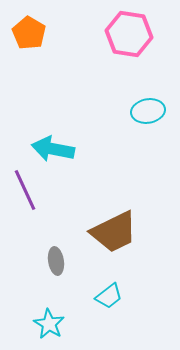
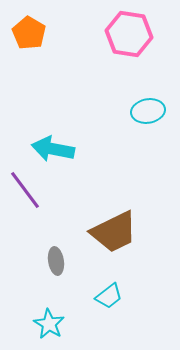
purple line: rotated 12 degrees counterclockwise
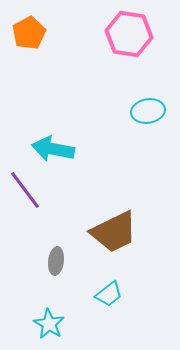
orange pentagon: rotated 12 degrees clockwise
gray ellipse: rotated 16 degrees clockwise
cyan trapezoid: moved 2 px up
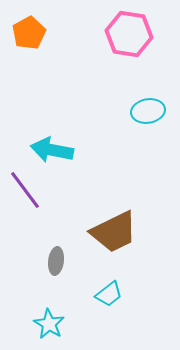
cyan arrow: moved 1 px left, 1 px down
